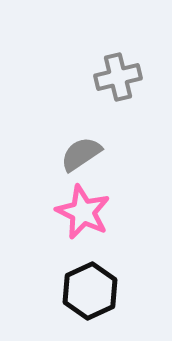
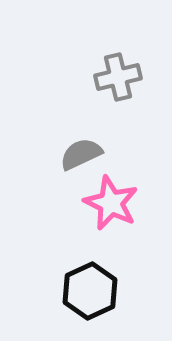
gray semicircle: rotated 9 degrees clockwise
pink star: moved 28 px right, 9 px up
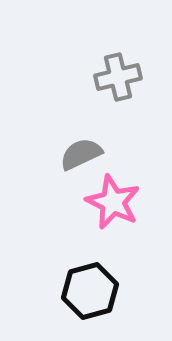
pink star: moved 2 px right, 1 px up
black hexagon: rotated 10 degrees clockwise
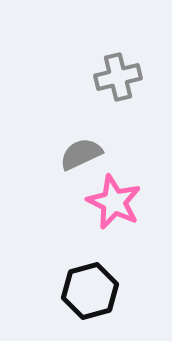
pink star: moved 1 px right
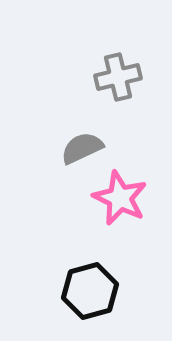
gray semicircle: moved 1 px right, 6 px up
pink star: moved 6 px right, 4 px up
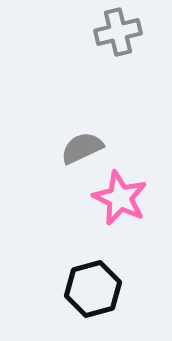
gray cross: moved 45 px up
black hexagon: moved 3 px right, 2 px up
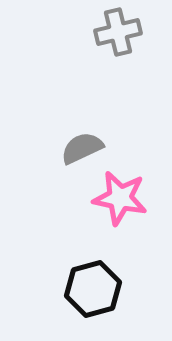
pink star: rotated 14 degrees counterclockwise
